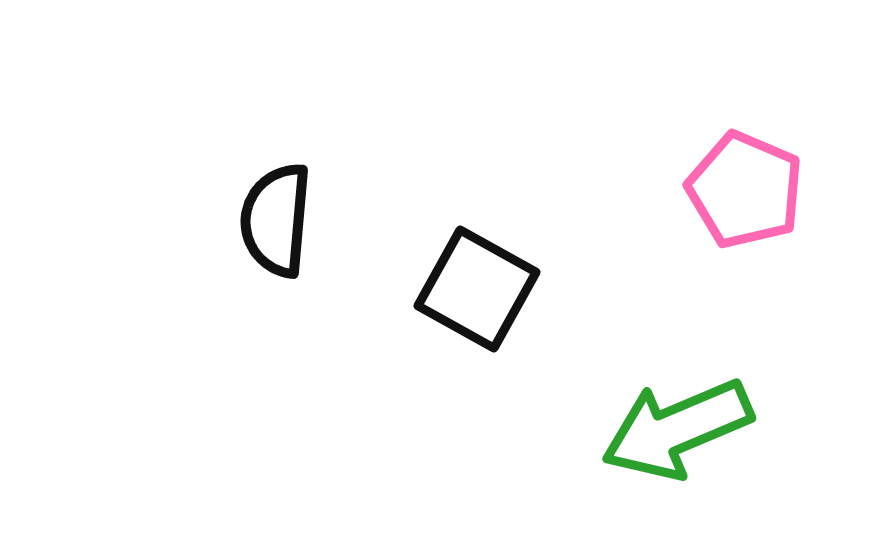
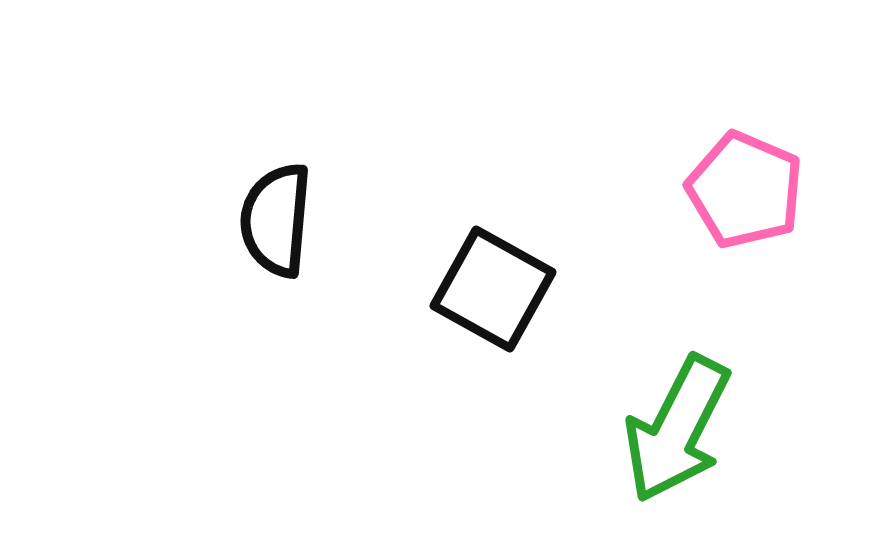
black square: moved 16 px right
green arrow: rotated 40 degrees counterclockwise
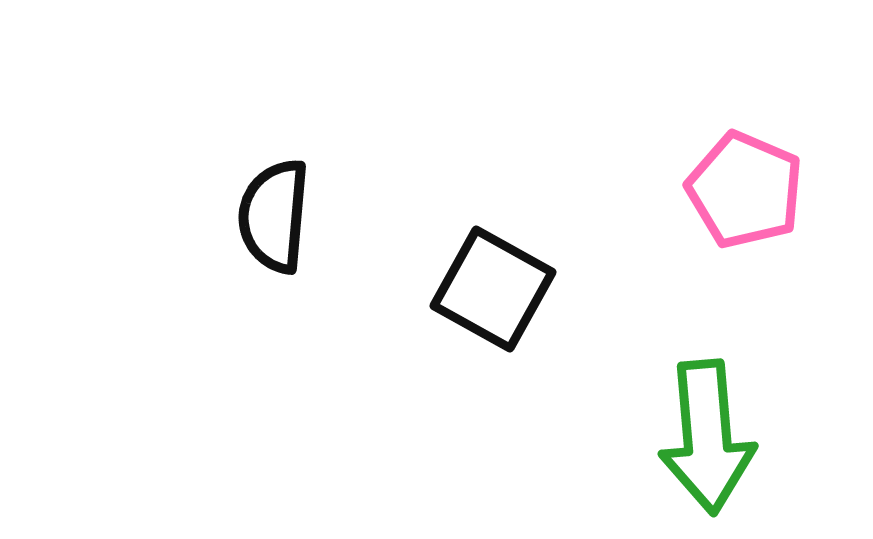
black semicircle: moved 2 px left, 4 px up
green arrow: moved 30 px right, 8 px down; rotated 32 degrees counterclockwise
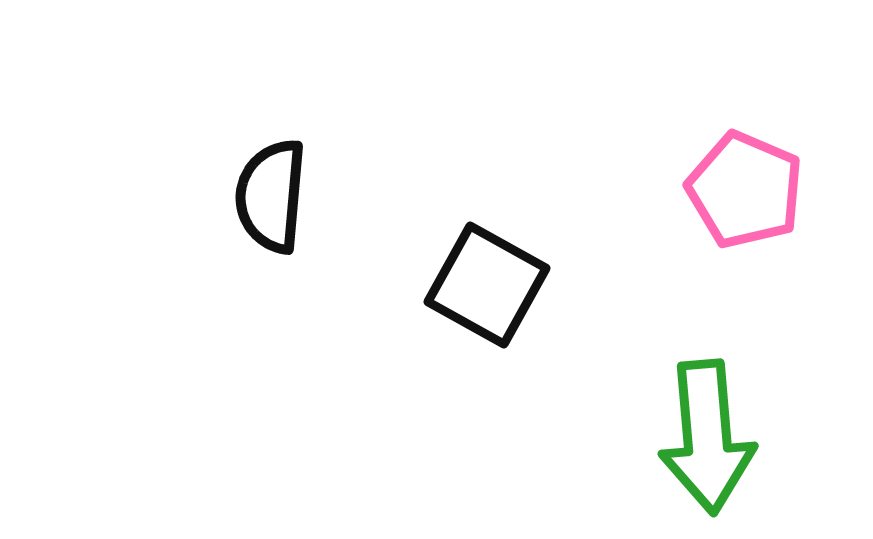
black semicircle: moved 3 px left, 20 px up
black square: moved 6 px left, 4 px up
